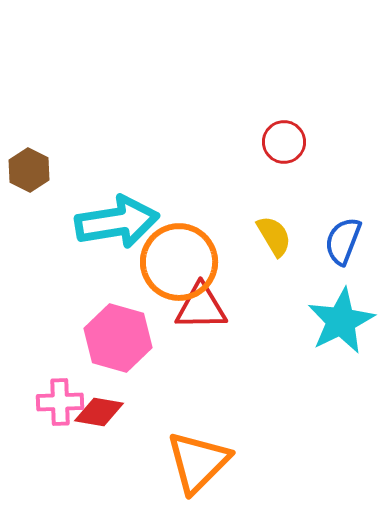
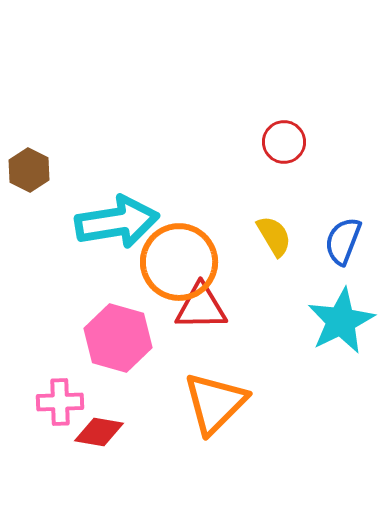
red diamond: moved 20 px down
orange triangle: moved 17 px right, 59 px up
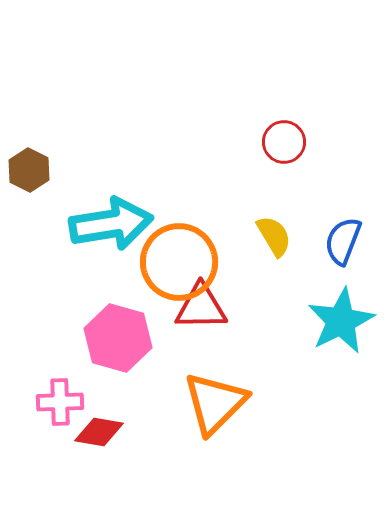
cyan arrow: moved 6 px left, 2 px down
